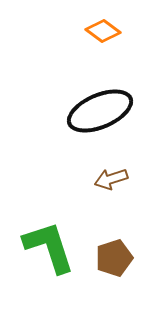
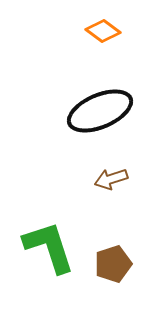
brown pentagon: moved 1 px left, 6 px down
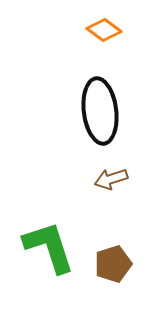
orange diamond: moved 1 px right, 1 px up
black ellipse: rotated 74 degrees counterclockwise
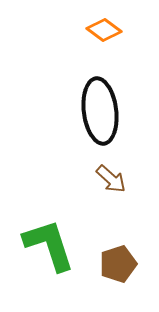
brown arrow: rotated 120 degrees counterclockwise
green L-shape: moved 2 px up
brown pentagon: moved 5 px right
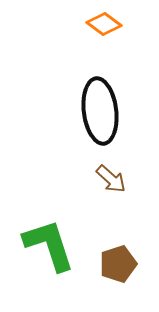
orange diamond: moved 6 px up
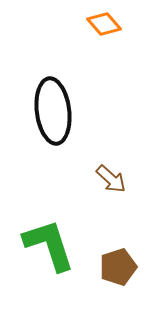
orange diamond: rotated 12 degrees clockwise
black ellipse: moved 47 px left
brown pentagon: moved 3 px down
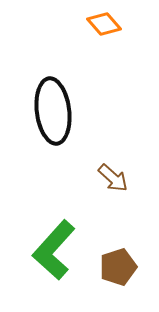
brown arrow: moved 2 px right, 1 px up
green L-shape: moved 5 px right, 5 px down; rotated 120 degrees counterclockwise
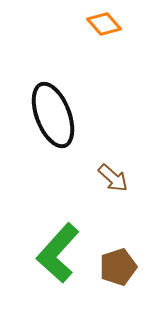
black ellipse: moved 4 px down; rotated 14 degrees counterclockwise
green L-shape: moved 4 px right, 3 px down
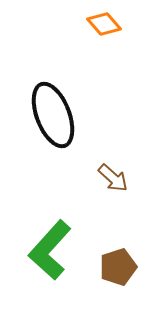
green L-shape: moved 8 px left, 3 px up
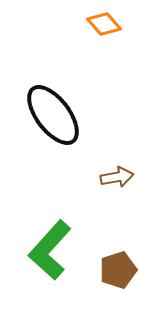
black ellipse: rotated 16 degrees counterclockwise
brown arrow: moved 4 px right, 1 px up; rotated 52 degrees counterclockwise
brown pentagon: moved 3 px down
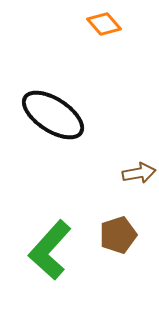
black ellipse: rotated 20 degrees counterclockwise
brown arrow: moved 22 px right, 4 px up
brown pentagon: moved 35 px up
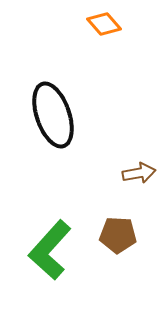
black ellipse: rotated 38 degrees clockwise
brown pentagon: rotated 21 degrees clockwise
